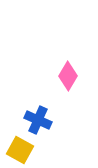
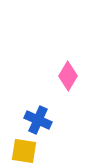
yellow square: moved 4 px right, 1 px down; rotated 20 degrees counterclockwise
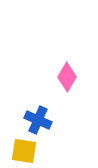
pink diamond: moved 1 px left, 1 px down
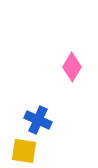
pink diamond: moved 5 px right, 10 px up
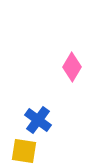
blue cross: rotated 12 degrees clockwise
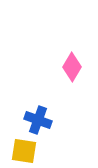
blue cross: rotated 16 degrees counterclockwise
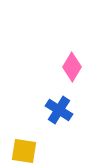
blue cross: moved 21 px right, 10 px up; rotated 12 degrees clockwise
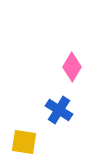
yellow square: moved 9 px up
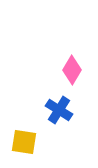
pink diamond: moved 3 px down
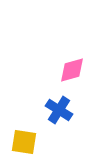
pink diamond: rotated 44 degrees clockwise
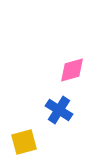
yellow square: rotated 24 degrees counterclockwise
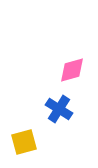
blue cross: moved 1 px up
